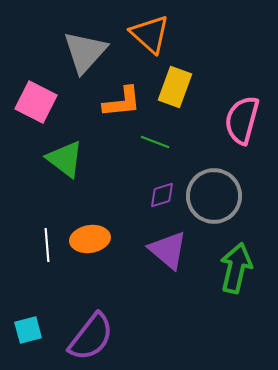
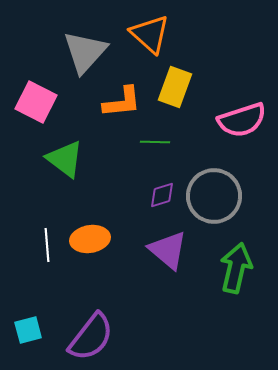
pink semicircle: rotated 123 degrees counterclockwise
green line: rotated 20 degrees counterclockwise
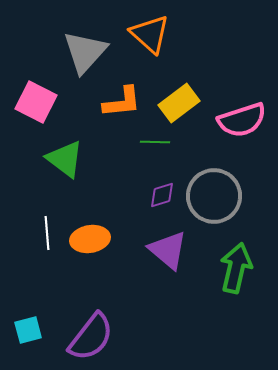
yellow rectangle: moved 4 px right, 16 px down; rotated 33 degrees clockwise
white line: moved 12 px up
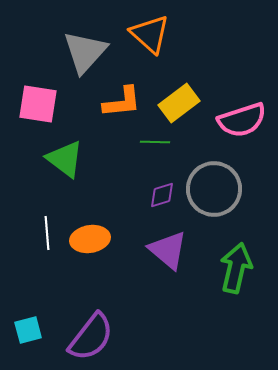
pink square: moved 2 px right, 2 px down; rotated 18 degrees counterclockwise
gray circle: moved 7 px up
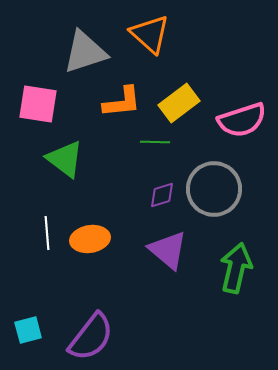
gray triangle: rotated 30 degrees clockwise
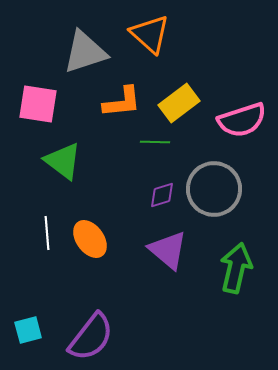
green triangle: moved 2 px left, 2 px down
orange ellipse: rotated 63 degrees clockwise
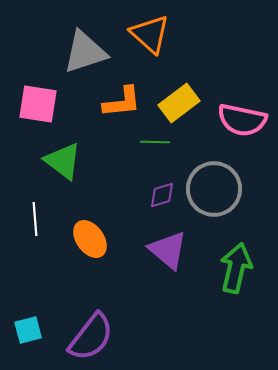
pink semicircle: rotated 30 degrees clockwise
white line: moved 12 px left, 14 px up
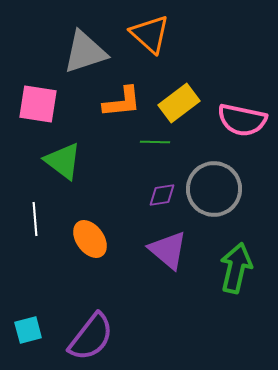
purple diamond: rotated 8 degrees clockwise
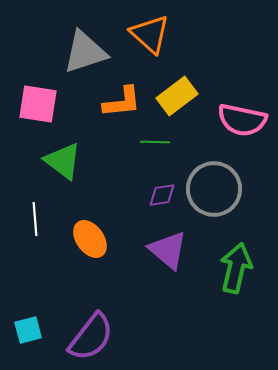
yellow rectangle: moved 2 px left, 7 px up
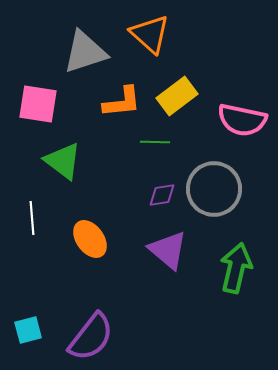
white line: moved 3 px left, 1 px up
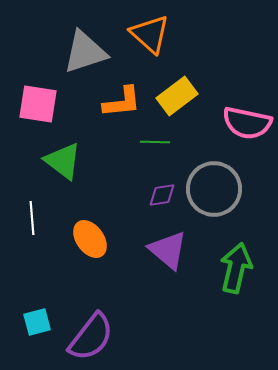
pink semicircle: moved 5 px right, 3 px down
cyan square: moved 9 px right, 8 px up
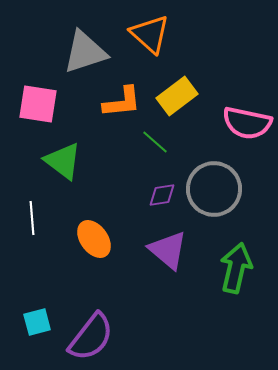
green line: rotated 40 degrees clockwise
orange ellipse: moved 4 px right
